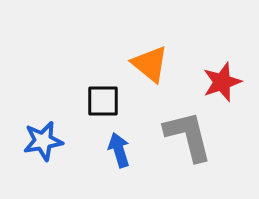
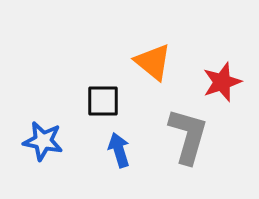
orange triangle: moved 3 px right, 2 px up
gray L-shape: rotated 30 degrees clockwise
blue star: rotated 21 degrees clockwise
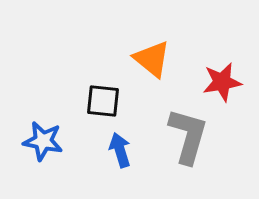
orange triangle: moved 1 px left, 3 px up
red star: rotated 9 degrees clockwise
black square: rotated 6 degrees clockwise
blue arrow: moved 1 px right
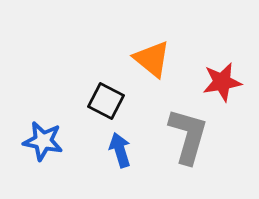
black square: moved 3 px right; rotated 21 degrees clockwise
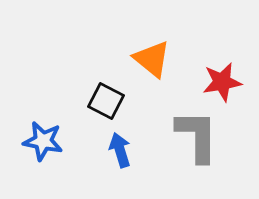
gray L-shape: moved 9 px right; rotated 16 degrees counterclockwise
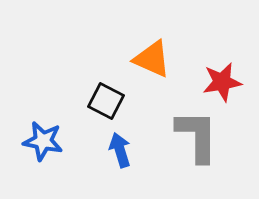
orange triangle: rotated 15 degrees counterclockwise
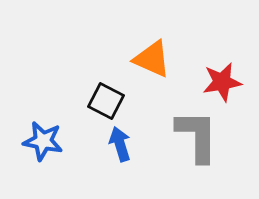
blue arrow: moved 6 px up
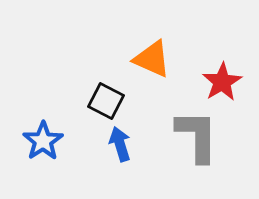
red star: rotated 21 degrees counterclockwise
blue star: rotated 27 degrees clockwise
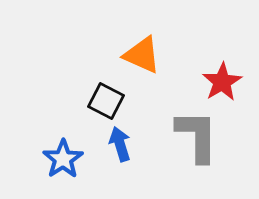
orange triangle: moved 10 px left, 4 px up
blue star: moved 20 px right, 18 px down
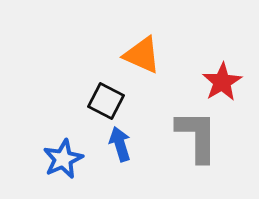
blue star: rotated 9 degrees clockwise
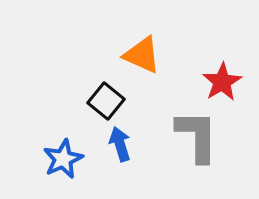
black square: rotated 12 degrees clockwise
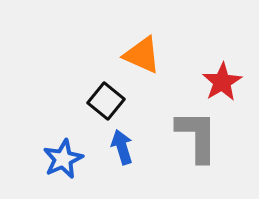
blue arrow: moved 2 px right, 3 px down
